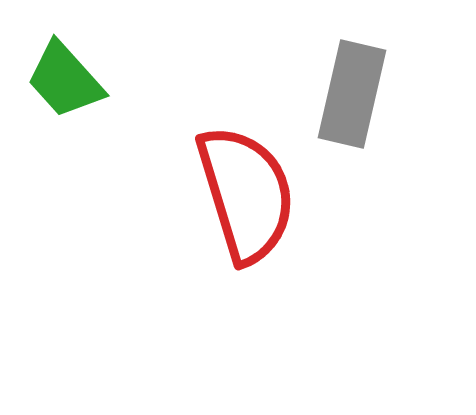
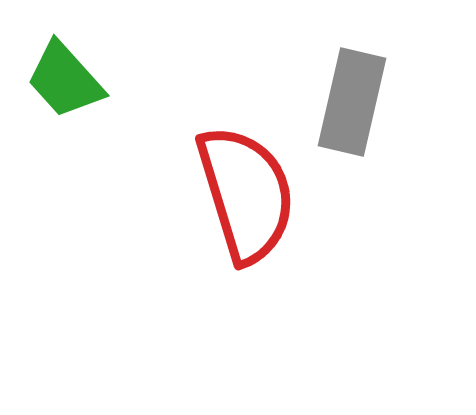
gray rectangle: moved 8 px down
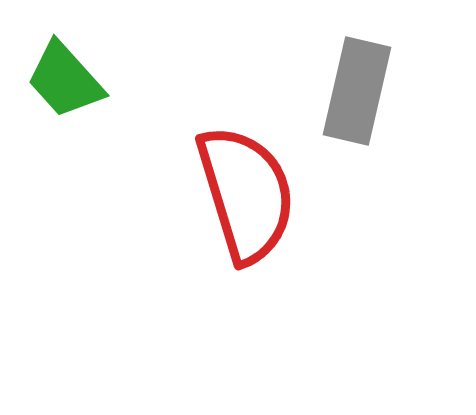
gray rectangle: moved 5 px right, 11 px up
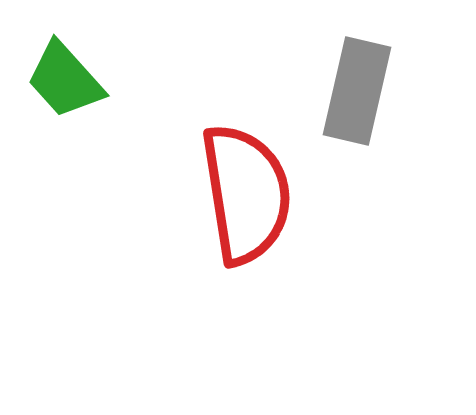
red semicircle: rotated 8 degrees clockwise
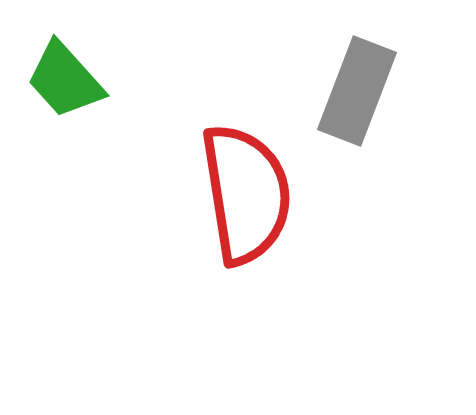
gray rectangle: rotated 8 degrees clockwise
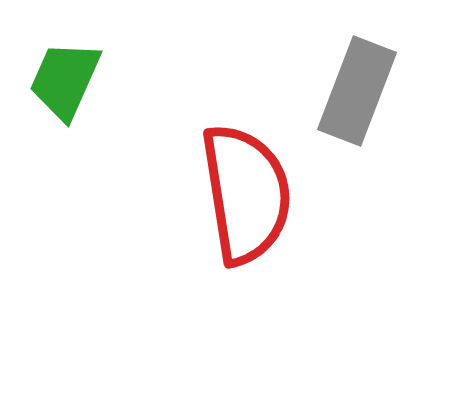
green trapezoid: rotated 66 degrees clockwise
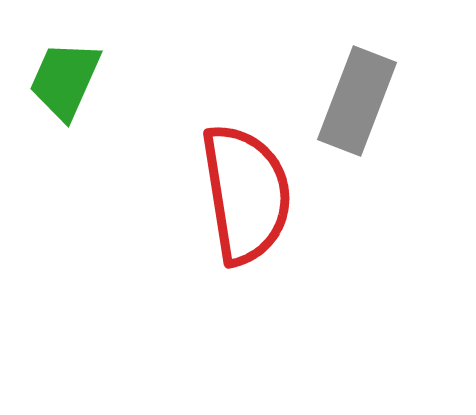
gray rectangle: moved 10 px down
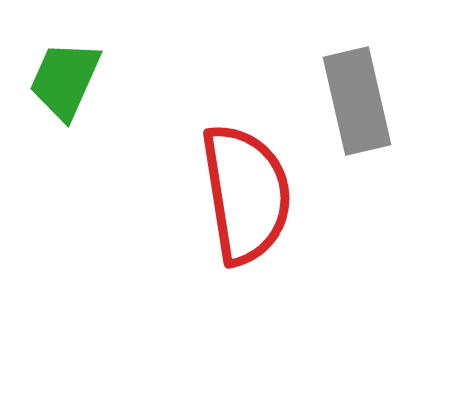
gray rectangle: rotated 34 degrees counterclockwise
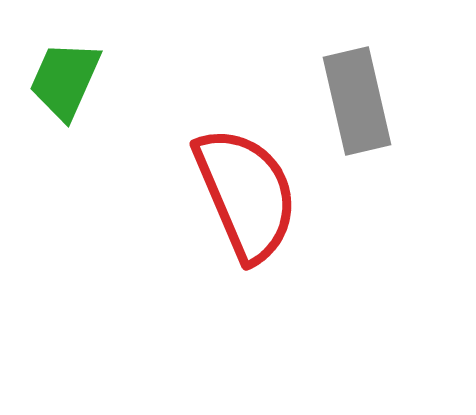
red semicircle: rotated 14 degrees counterclockwise
